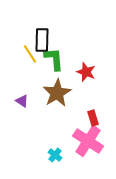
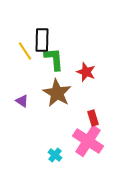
yellow line: moved 5 px left, 3 px up
brown star: rotated 12 degrees counterclockwise
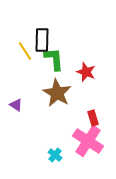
purple triangle: moved 6 px left, 4 px down
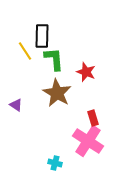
black rectangle: moved 4 px up
cyan cross: moved 8 px down; rotated 24 degrees counterclockwise
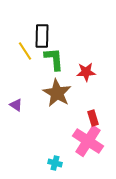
red star: rotated 24 degrees counterclockwise
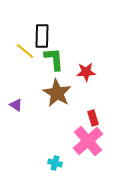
yellow line: rotated 18 degrees counterclockwise
pink cross: rotated 16 degrees clockwise
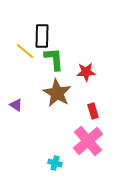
red rectangle: moved 7 px up
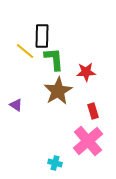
brown star: moved 1 px right, 2 px up; rotated 12 degrees clockwise
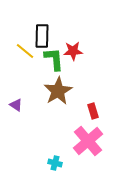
red star: moved 13 px left, 21 px up
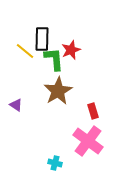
black rectangle: moved 3 px down
red star: moved 2 px left, 1 px up; rotated 18 degrees counterclockwise
pink cross: rotated 12 degrees counterclockwise
